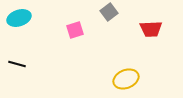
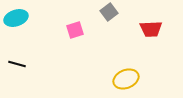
cyan ellipse: moved 3 px left
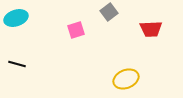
pink square: moved 1 px right
